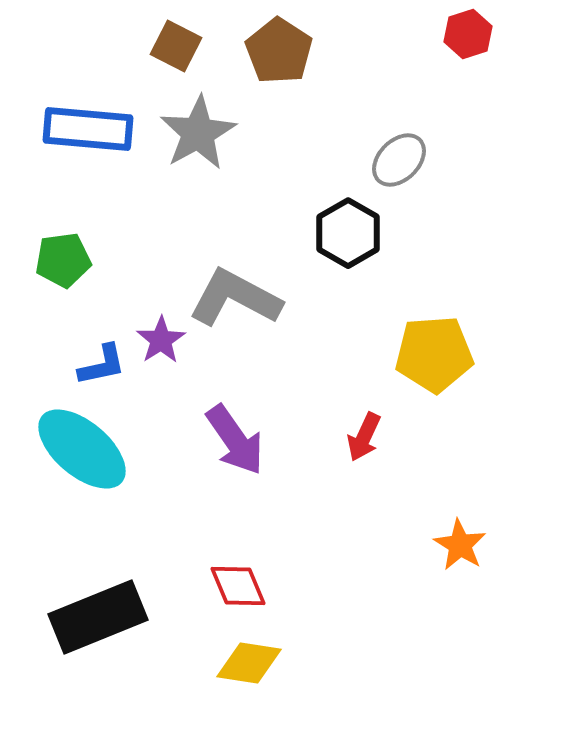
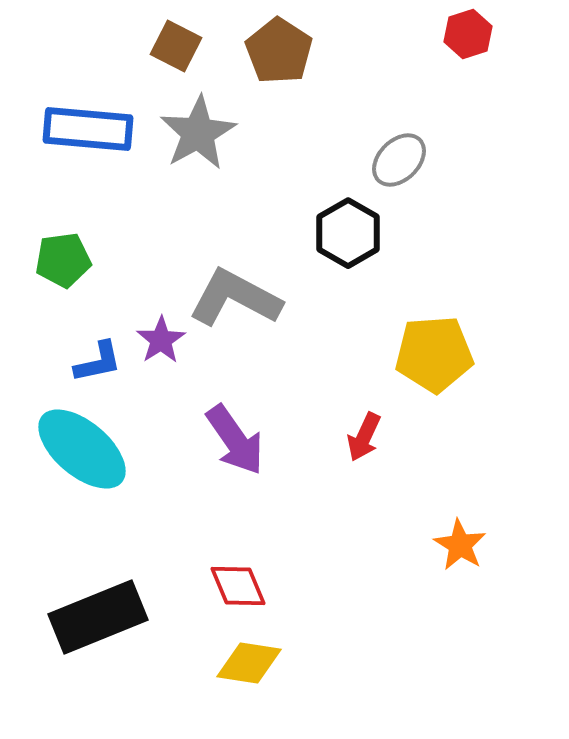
blue L-shape: moved 4 px left, 3 px up
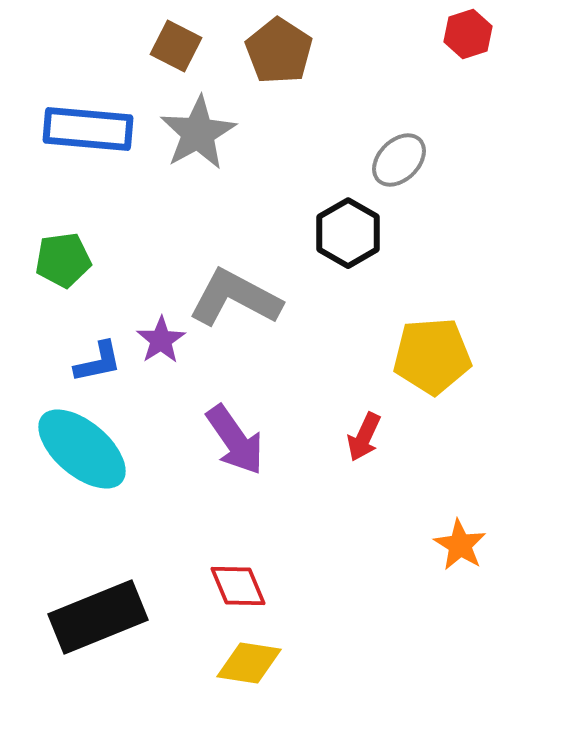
yellow pentagon: moved 2 px left, 2 px down
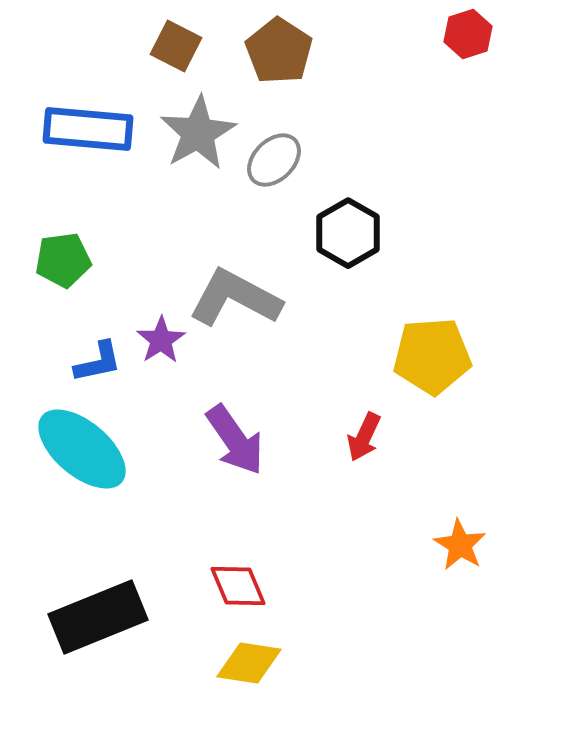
gray ellipse: moved 125 px left
